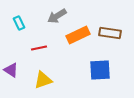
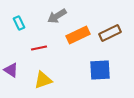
brown rectangle: rotated 35 degrees counterclockwise
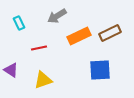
orange rectangle: moved 1 px right, 1 px down
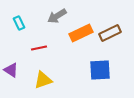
orange rectangle: moved 2 px right, 3 px up
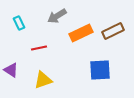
brown rectangle: moved 3 px right, 2 px up
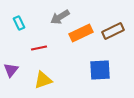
gray arrow: moved 3 px right, 1 px down
purple triangle: rotated 35 degrees clockwise
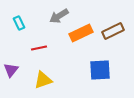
gray arrow: moved 1 px left, 1 px up
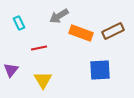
orange rectangle: rotated 45 degrees clockwise
yellow triangle: rotated 42 degrees counterclockwise
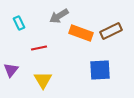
brown rectangle: moved 2 px left
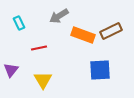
orange rectangle: moved 2 px right, 2 px down
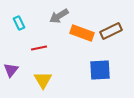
orange rectangle: moved 1 px left, 2 px up
